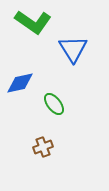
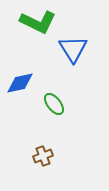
green L-shape: moved 5 px right; rotated 9 degrees counterclockwise
brown cross: moved 9 px down
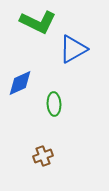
blue triangle: rotated 32 degrees clockwise
blue diamond: rotated 12 degrees counterclockwise
green ellipse: rotated 35 degrees clockwise
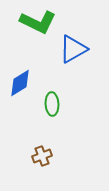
blue diamond: rotated 8 degrees counterclockwise
green ellipse: moved 2 px left
brown cross: moved 1 px left
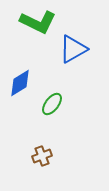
green ellipse: rotated 40 degrees clockwise
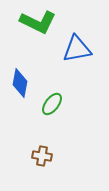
blue triangle: moved 4 px right; rotated 20 degrees clockwise
blue diamond: rotated 48 degrees counterclockwise
brown cross: rotated 30 degrees clockwise
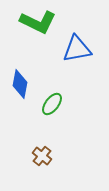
blue diamond: moved 1 px down
brown cross: rotated 30 degrees clockwise
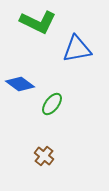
blue diamond: rotated 64 degrees counterclockwise
brown cross: moved 2 px right
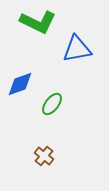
blue diamond: rotated 56 degrees counterclockwise
